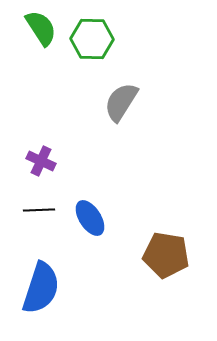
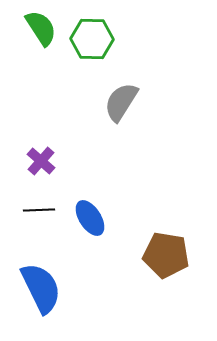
purple cross: rotated 16 degrees clockwise
blue semicircle: rotated 44 degrees counterclockwise
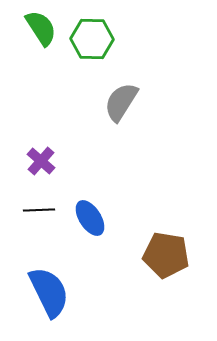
blue semicircle: moved 8 px right, 4 px down
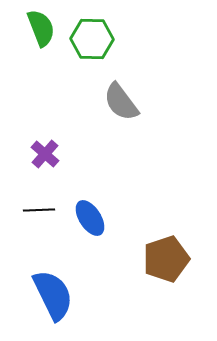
green semicircle: rotated 12 degrees clockwise
gray semicircle: rotated 69 degrees counterclockwise
purple cross: moved 4 px right, 7 px up
brown pentagon: moved 4 px down; rotated 27 degrees counterclockwise
blue semicircle: moved 4 px right, 3 px down
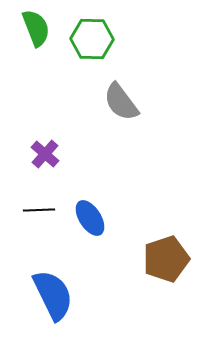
green semicircle: moved 5 px left
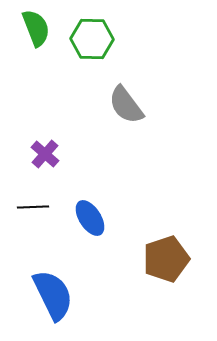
gray semicircle: moved 5 px right, 3 px down
black line: moved 6 px left, 3 px up
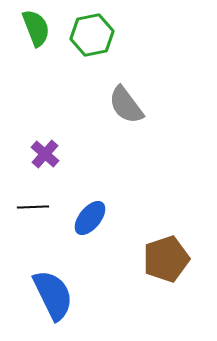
green hexagon: moved 4 px up; rotated 12 degrees counterclockwise
blue ellipse: rotated 72 degrees clockwise
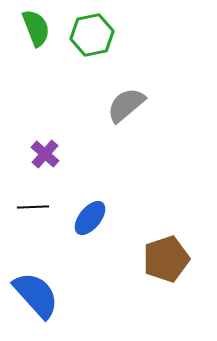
gray semicircle: rotated 87 degrees clockwise
blue semicircle: moved 17 px left; rotated 16 degrees counterclockwise
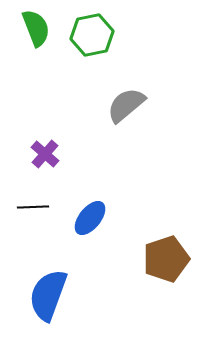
blue semicircle: moved 12 px right; rotated 118 degrees counterclockwise
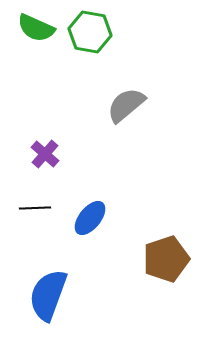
green semicircle: rotated 135 degrees clockwise
green hexagon: moved 2 px left, 3 px up; rotated 21 degrees clockwise
black line: moved 2 px right, 1 px down
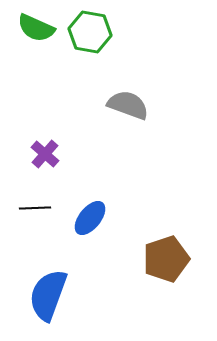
gray semicircle: moved 2 px right; rotated 60 degrees clockwise
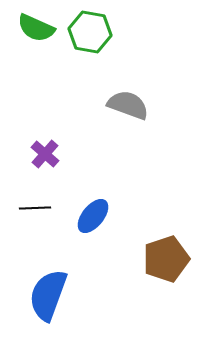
blue ellipse: moved 3 px right, 2 px up
